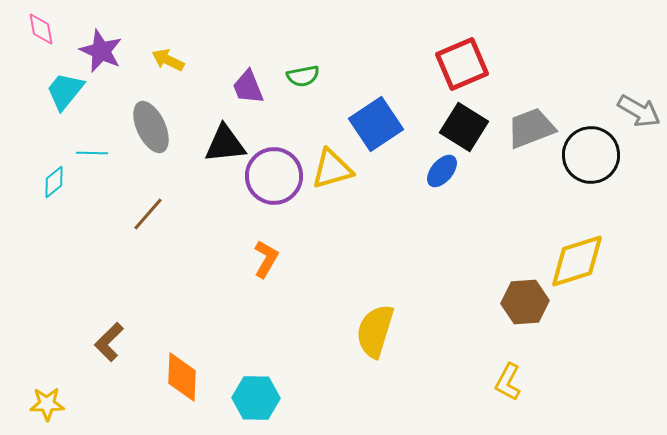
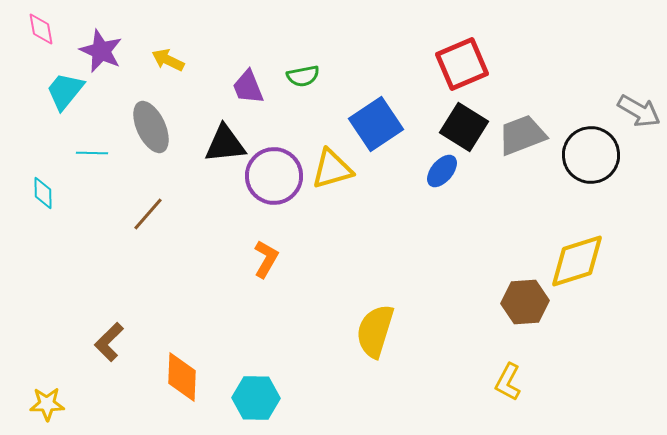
gray trapezoid: moved 9 px left, 7 px down
cyan diamond: moved 11 px left, 11 px down; rotated 52 degrees counterclockwise
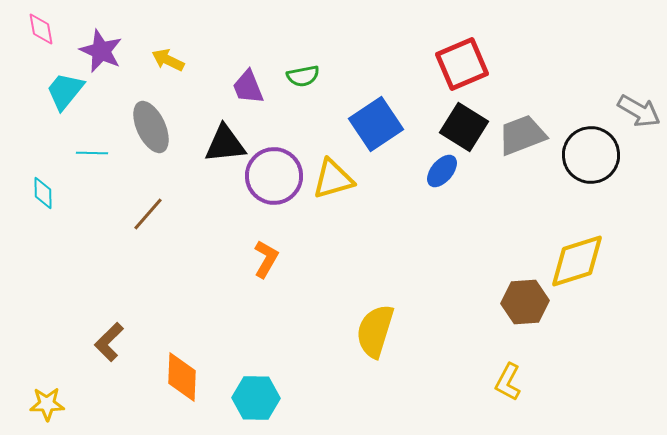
yellow triangle: moved 1 px right, 10 px down
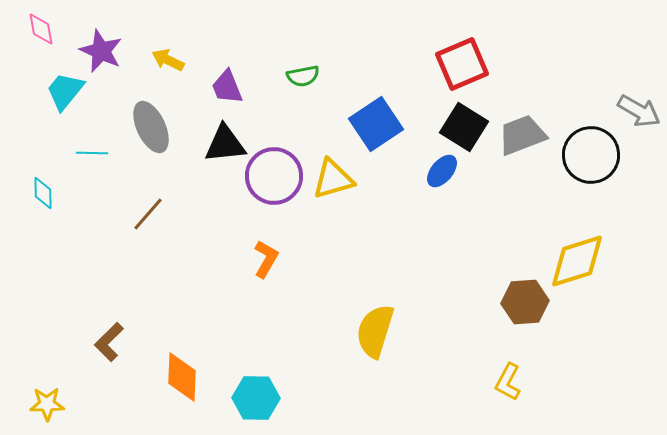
purple trapezoid: moved 21 px left
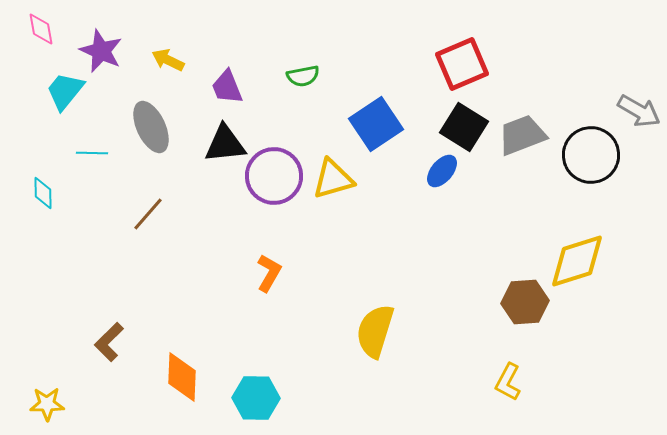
orange L-shape: moved 3 px right, 14 px down
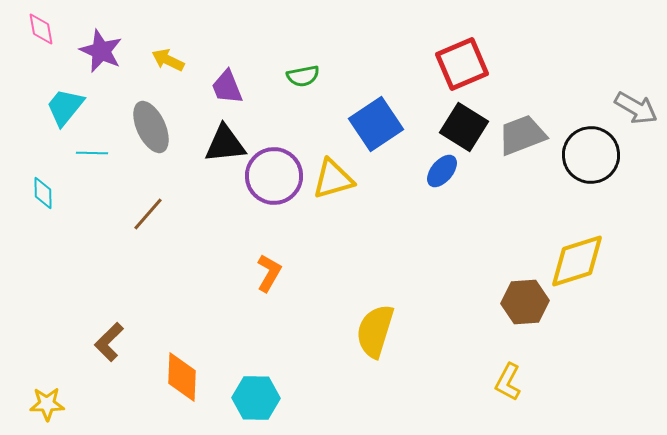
cyan trapezoid: moved 16 px down
gray arrow: moved 3 px left, 3 px up
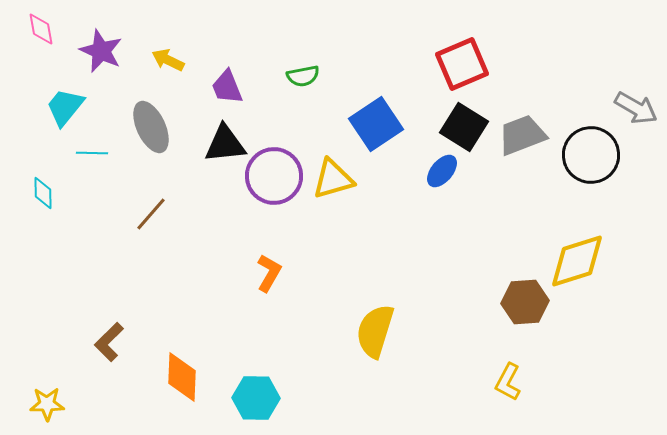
brown line: moved 3 px right
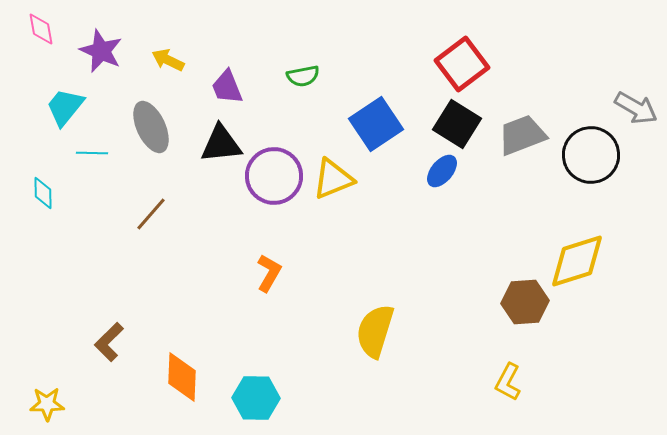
red square: rotated 14 degrees counterclockwise
black square: moved 7 px left, 3 px up
black triangle: moved 4 px left
yellow triangle: rotated 6 degrees counterclockwise
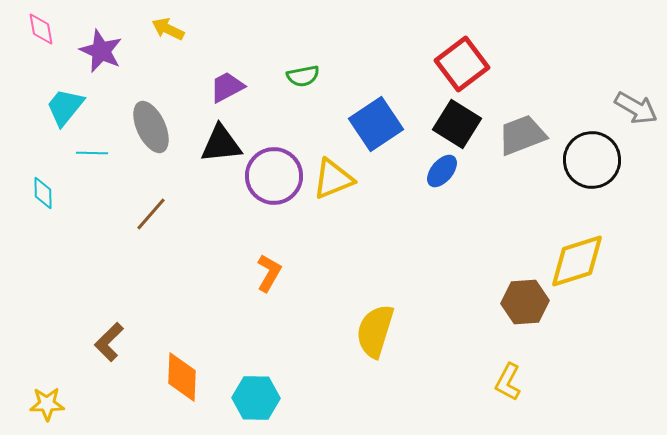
yellow arrow: moved 31 px up
purple trapezoid: rotated 84 degrees clockwise
black circle: moved 1 px right, 5 px down
